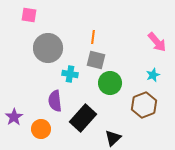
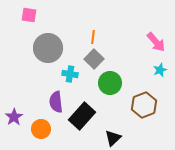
pink arrow: moved 1 px left
gray square: moved 2 px left, 1 px up; rotated 30 degrees clockwise
cyan star: moved 7 px right, 5 px up
purple semicircle: moved 1 px right, 1 px down
black rectangle: moved 1 px left, 2 px up
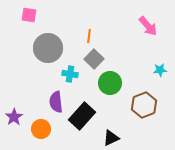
orange line: moved 4 px left, 1 px up
pink arrow: moved 8 px left, 16 px up
cyan star: rotated 16 degrees clockwise
black triangle: moved 2 px left; rotated 18 degrees clockwise
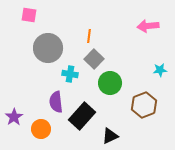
pink arrow: rotated 125 degrees clockwise
black triangle: moved 1 px left, 2 px up
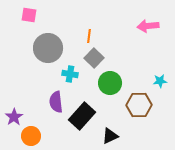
gray square: moved 1 px up
cyan star: moved 11 px down
brown hexagon: moved 5 px left; rotated 20 degrees clockwise
orange circle: moved 10 px left, 7 px down
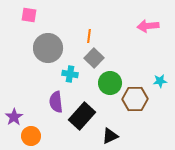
brown hexagon: moved 4 px left, 6 px up
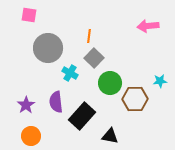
cyan cross: moved 1 px up; rotated 21 degrees clockwise
purple star: moved 12 px right, 12 px up
black triangle: rotated 36 degrees clockwise
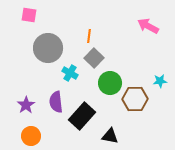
pink arrow: rotated 35 degrees clockwise
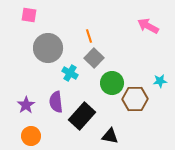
orange line: rotated 24 degrees counterclockwise
green circle: moved 2 px right
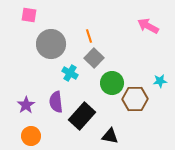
gray circle: moved 3 px right, 4 px up
